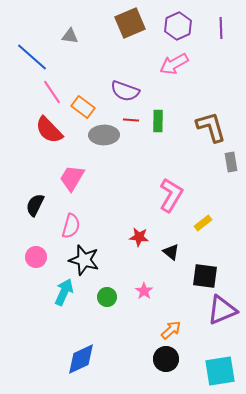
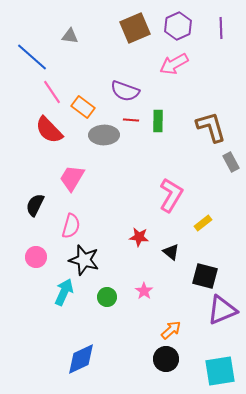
brown square: moved 5 px right, 5 px down
gray rectangle: rotated 18 degrees counterclockwise
black square: rotated 8 degrees clockwise
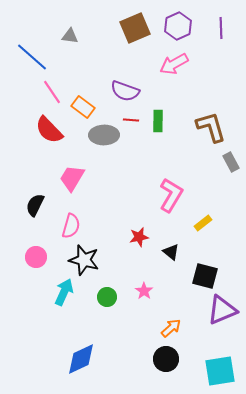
red star: rotated 18 degrees counterclockwise
orange arrow: moved 2 px up
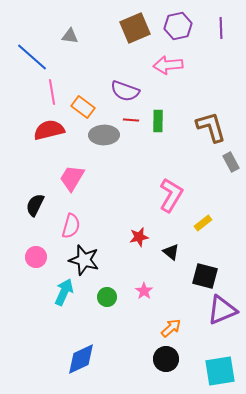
purple hexagon: rotated 12 degrees clockwise
pink arrow: moved 6 px left, 1 px down; rotated 24 degrees clockwise
pink line: rotated 25 degrees clockwise
red semicircle: rotated 120 degrees clockwise
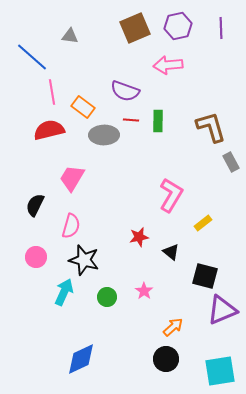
orange arrow: moved 2 px right, 1 px up
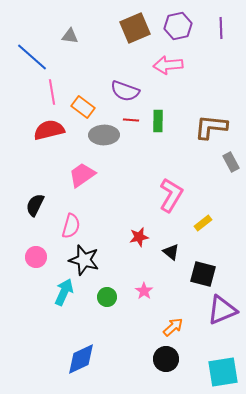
brown L-shape: rotated 68 degrees counterclockwise
pink trapezoid: moved 10 px right, 3 px up; rotated 24 degrees clockwise
black square: moved 2 px left, 2 px up
cyan square: moved 3 px right, 1 px down
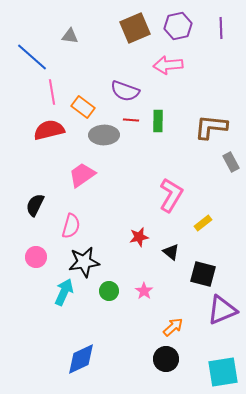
black star: moved 2 px down; rotated 24 degrees counterclockwise
green circle: moved 2 px right, 6 px up
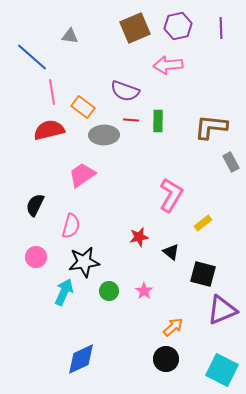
cyan square: moved 1 px left, 2 px up; rotated 36 degrees clockwise
